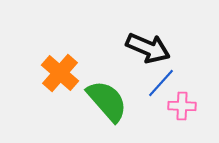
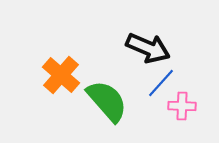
orange cross: moved 1 px right, 2 px down
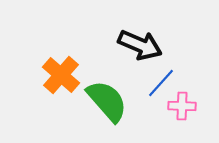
black arrow: moved 8 px left, 3 px up
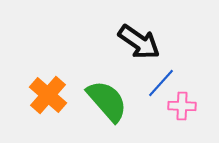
black arrow: moved 1 px left, 3 px up; rotated 12 degrees clockwise
orange cross: moved 13 px left, 20 px down
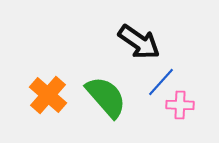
blue line: moved 1 px up
green semicircle: moved 1 px left, 4 px up
pink cross: moved 2 px left, 1 px up
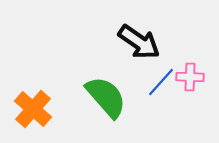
orange cross: moved 15 px left, 14 px down
pink cross: moved 10 px right, 28 px up
